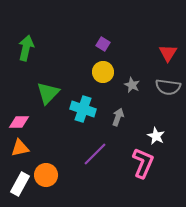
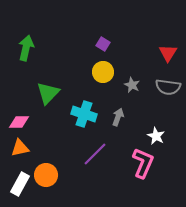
cyan cross: moved 1 px right, 5 px down
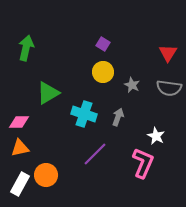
gray semicircle: moved 1 px right, 1 px down
green triangle: rotated 15 degrees clockwise
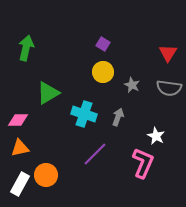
pink diamond: moved 1 px left, 2 px up
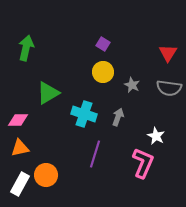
purple line: rotated 28 degrees counterclockwise
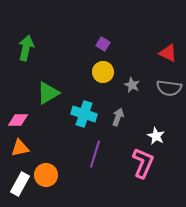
red triangle: rotated 36 degrees counterclockwise
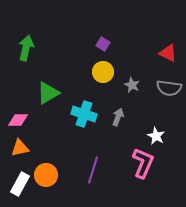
purple line: moved 2 px left, 16 px down
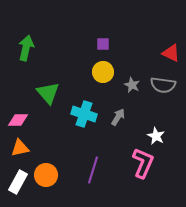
purple square: rotated 32 degrees counterclockwise
red triangle: moved 3 px right
gray semicircle: moved 6 px left, 3 px up
green triangle: rotated 40 degrees counterclockwise
gray arrow: rotated 12 degrees clockwise
white rectangle: moved 2 px left, 2 px up
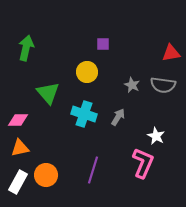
red triangle: rotated 36 degrees counterclockwise
yellow circle: moved 16 px left
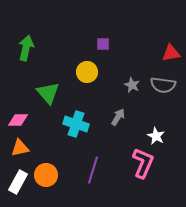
cyan cross: moved 8 px left, 10 px down
